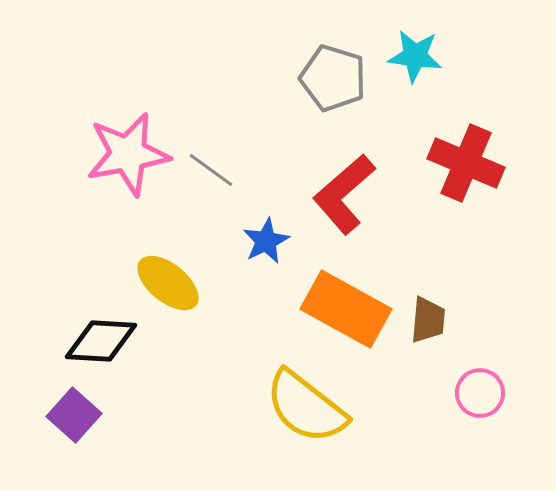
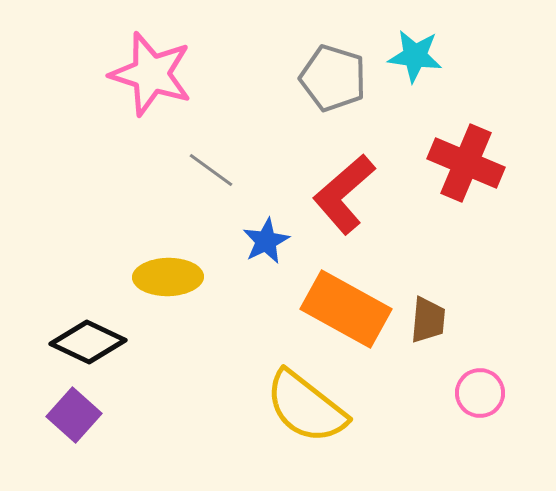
pink star: moved 23 px right, 80 px up; rotated 28 degrees clockwise
yellow ellipse: moved 6 px up; rotated 40 degrees counterclockwise
black diamond: moved 13 px left, 1 px down; rotated 22 degrees clockwise
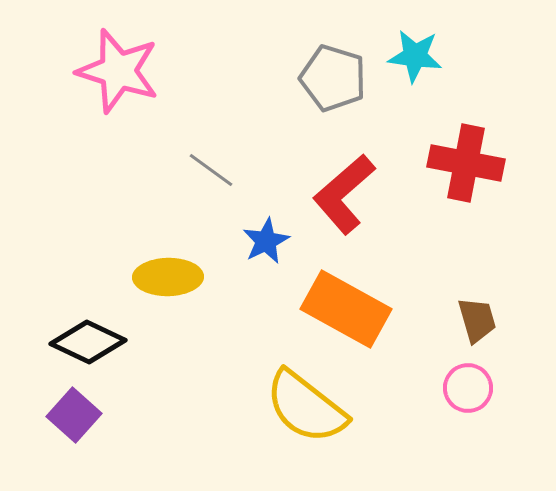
pink star: moved 33 px left, 3 px up
red cross: rotated 12 degrees counterclockwise
brown trapezoid: moved 49 px right; rotated 21 degrees counterclockwise
pink circle: moved 12 px left, 5 px up
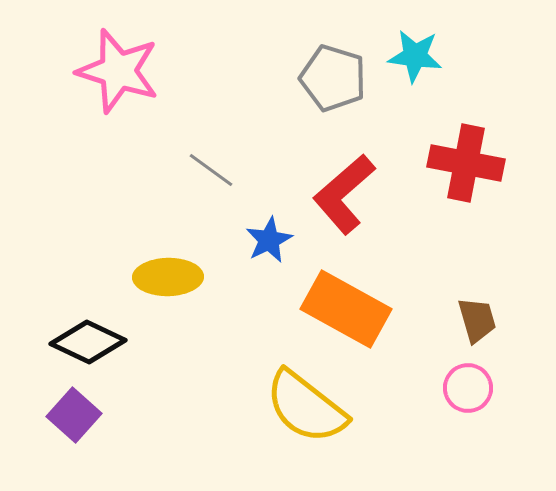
blue star: moved 3 px right, 1 px up
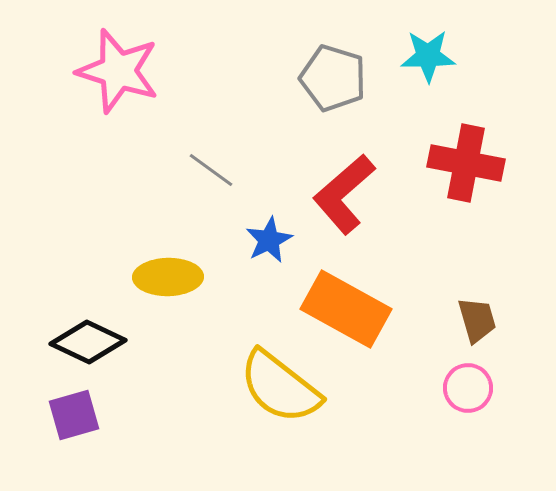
cyan star: moved 13 px right; rotated 8 degrees counterclockwise
yellow semicircle: moved 26 px left, 20 px up
purple square: rotated 32 degrees clockwise
